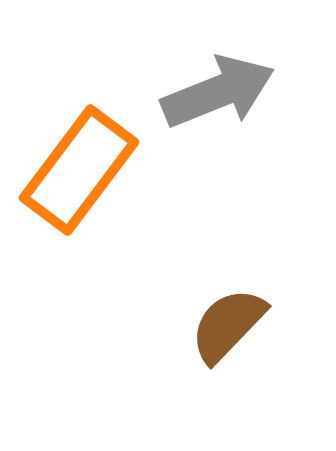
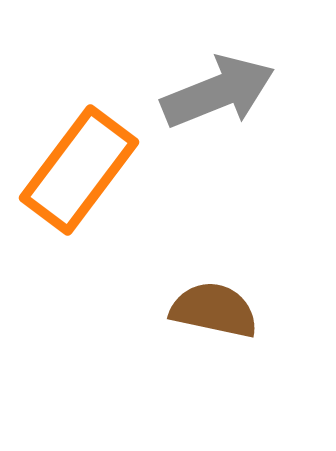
brown semicircle: moved 14 px left, 15 px up; rotated 58 degrees clockwise
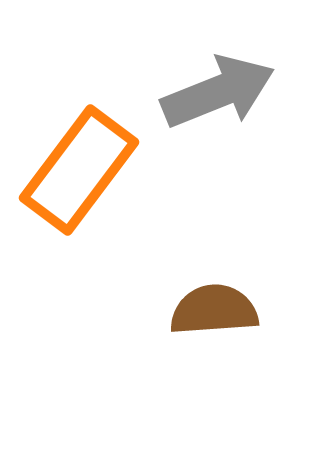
brown semicircle: rotated 16 degrees counterclockwise
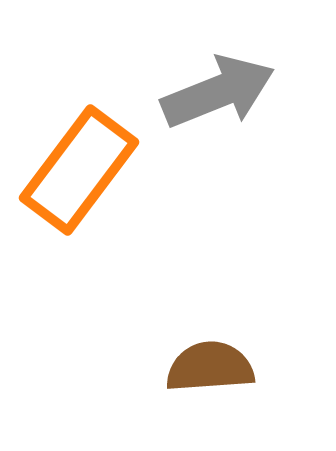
brown semicircle: moved 4 px left, 57 px down
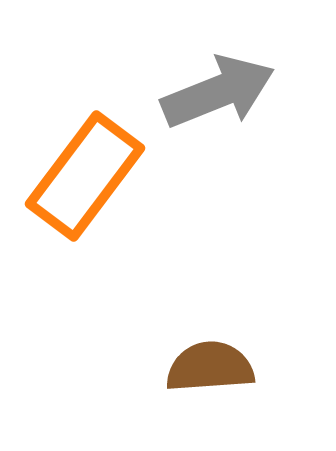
orange rectangle: moved 6 px right, 6 px down
